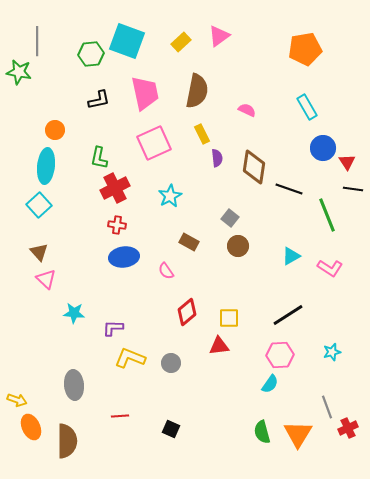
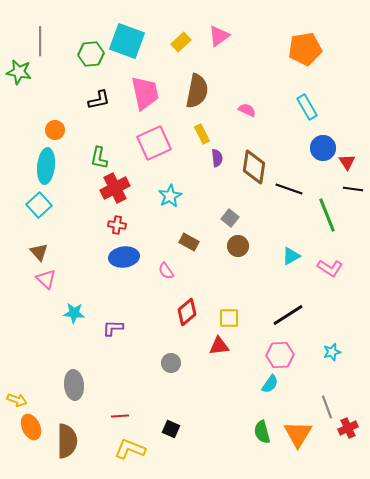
gray line at (37, 41): moved 3 px right
yellow L-shape at (130, 358): moved 91 px down
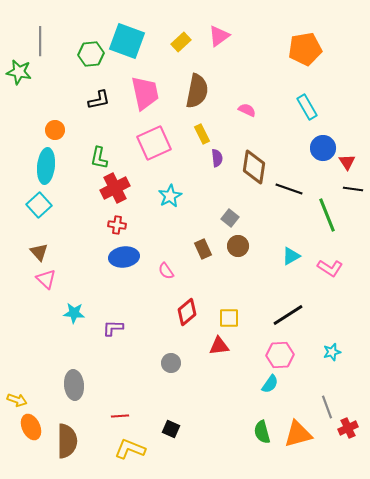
brown rectangle at (189, 242): moved 14 px right, 7 px down; rotated 36 degrees clockwise
orange triangle at (298, 434): rotated 44 degrees clockwise
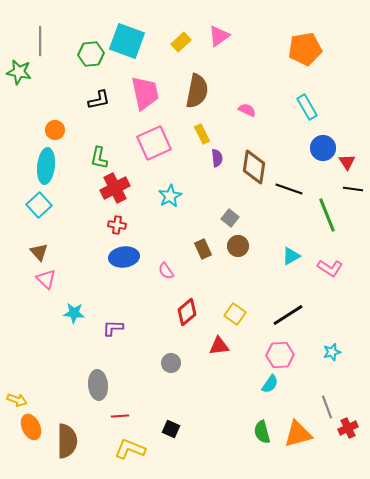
yellow square at (229, 318): moved 6 px right, 4 px up; rotated 35 degrees clockwise
gray ellipse at (74, 385): moved 24 px right
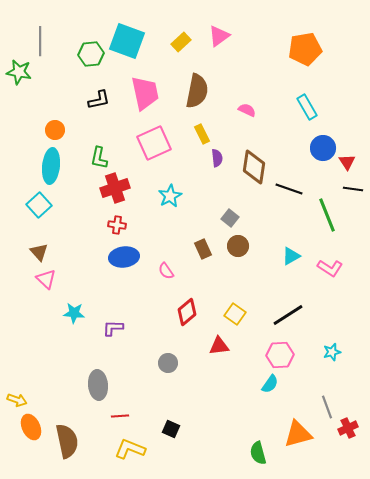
cyan ellipse at (46, 166): moved 5 px right
red cross at (115, 188): rotated 8 degrees clockwise
gray circle at (171, 363): moved 3 px left
green semicircle at (262, 432): moved 4 px left, 21 px down
brown semicircle at (67, 441): rotated 12 degrees counterclockwise
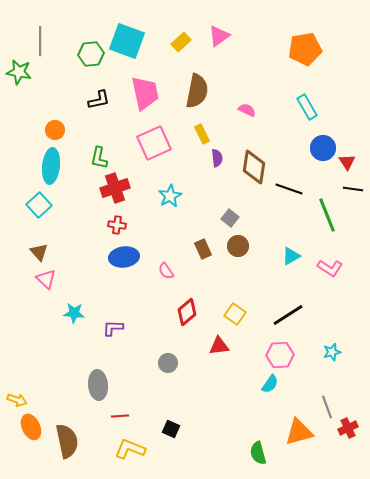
orange triangle at (298, 434): moved 1 px right, 2 px up
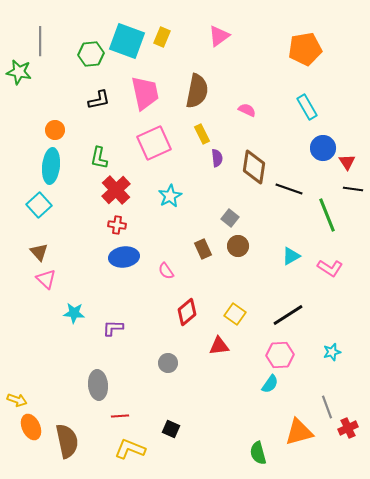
yellow rectangle at (181, 42): moved 19 px left, 5 px up; rotated 24 degrees counterclockwise
red cross at (115, 188): moved 1 px right, 2 px down; rotated 24 degrees counterclockwise
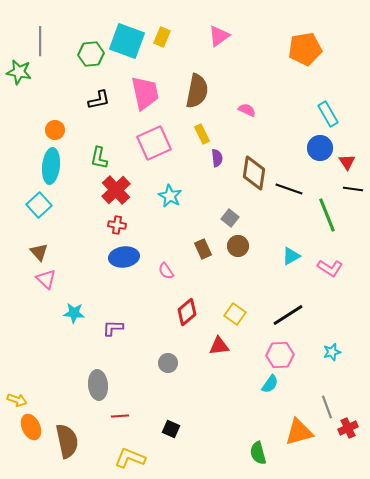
cyan rectangle at (307, 107): moved 21 px right, 7 px down
blue circle at (323, 148): moved 3 px left
brown diamond at (254, 167): moved 6 px down
cyan star at (170, 196): rotated 15 degrees counterclockwise
yellow L-shape at (130, 449): moved 9 px down
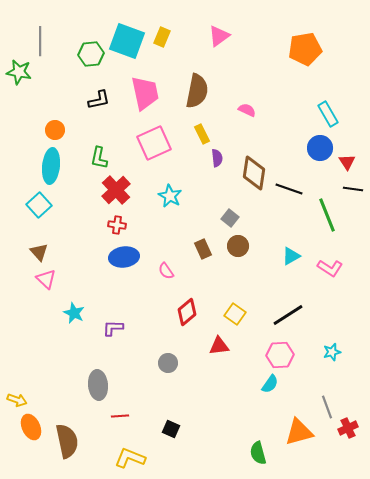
cyan star at (74, 313): rotated 20 degrees clockwise
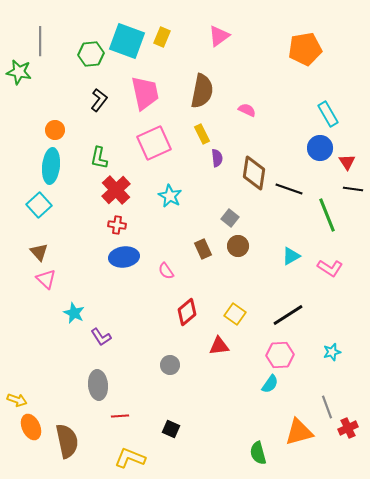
brown semicircle at (197, 91): moved 5 px right
black L-shape at (99, 100): rotated 40 degrees counterclockwise
purple L-shape at (113, 328): moved 12 px left, 9 px down; rotated 125 degrees counterclockwise
gray circle at (168, 363): moved 2 px right, 2 px down
